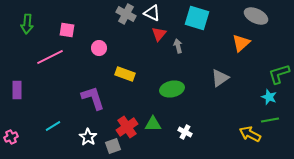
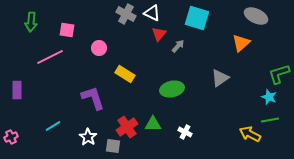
green arrow: moved 4 px right, 2 px up
gray arrow: rotated 56 degrees clockwise
yellow rectangle: rotated 12 degrees clockwise
gray square: rotated 28 degrees clockwise
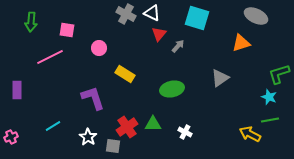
orange triangle: rotated 24 degrees clockwise
